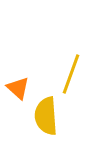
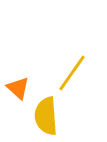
yellow line: moved 1 px right, 1 px up; rotated 15 degrees clockwise
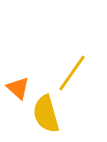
yellow semicircle: moved 2 px up; rotated 12 degrees counterclockwise
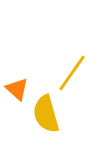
orange triangle: moved 1 px left, 1 px down
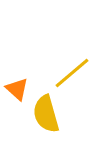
yellow line: rotated 15 degrees clockwise
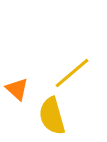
yellow semicircle: moved 6 px right, 2 px down
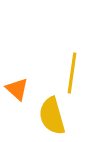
yellow line: rotated 42 degrees counterclockwise
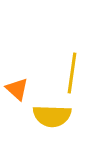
yellow semicircle: rotated 72 degrees counterclockwise
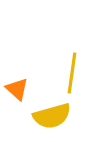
yellow semicircle: rotated 18 degrees counterclockwise
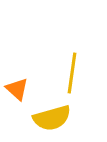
yellow semicircle: moved 2 px down
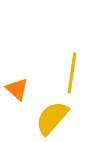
yellow semicircle: rotated 147 degrees clockwise
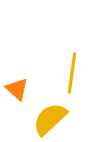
yellow semicircle: moved 2 px left, 1 px down; rotated 6 degrees clockwise
